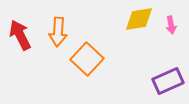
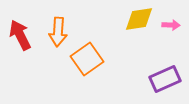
pink arrow: rotated 78 degrees counterclockwise
orange square: rotated 12 degrees clockwise
purple rectangle: moved 3 px left, 2 px up
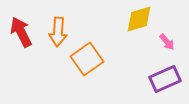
yellow diamond: rotated 8 degrees counterclockwise
pink arrow: moved 4 px left, 17 px down; rotated 48 degrees clockwise
red arrow: moved 1 px right, 3 px up
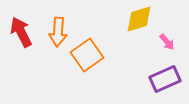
orange square: moved 4 px up
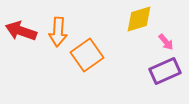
red arrow: moved 1 px up; rotated 44 degrees counterclockwise
pink arrow: moved 1 px left
purple rectangle: moved 8 px up
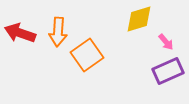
red arrow: moved 1 px left, 2 px down
purple rectangle: moved 3 px right
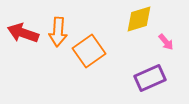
red arrow: moved 3 px right
orange square: moved 2 px right, 4 px up
purple rectangle: moved 18 px left, 7 px down
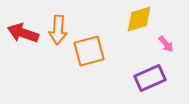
orange arrow: moved 2 px up
pink arrow: moved 2 px down
orange square: rotated 20 degrees clockwise
